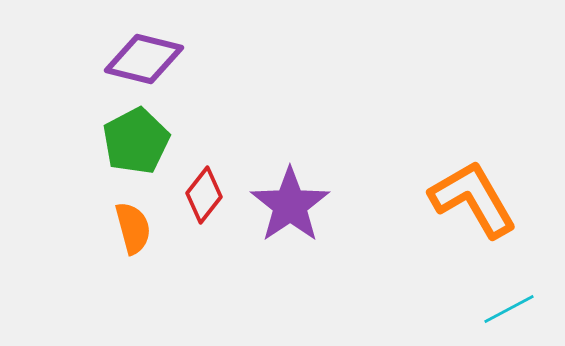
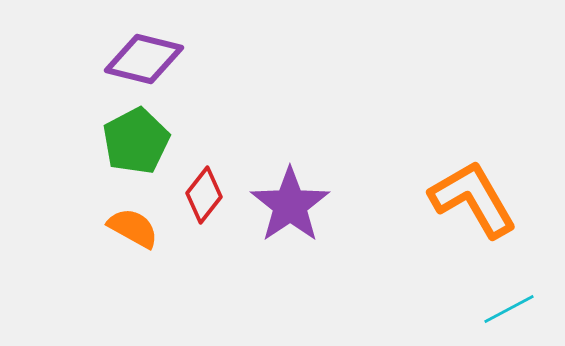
orange semicircle: rotated 46 degrees counterclockwise
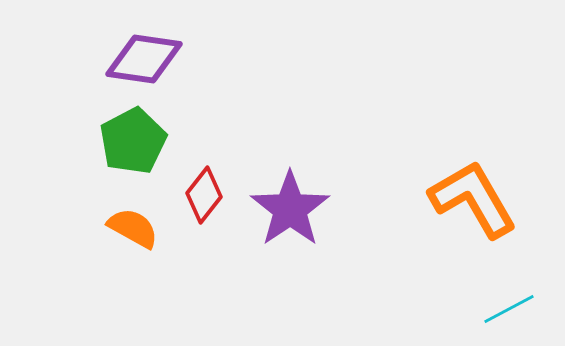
purple diamond: rotated 6 degrees counterclockwise
green pentagon: moved 3 px left
purple star: moved 4 px down
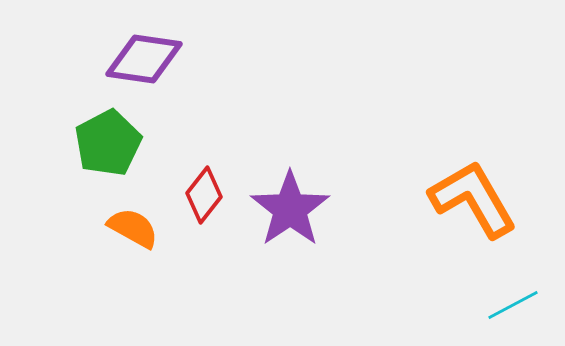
green pentagon: moved 25 px left, 2 px down
cyan line: moved 4 px right, 4 px up
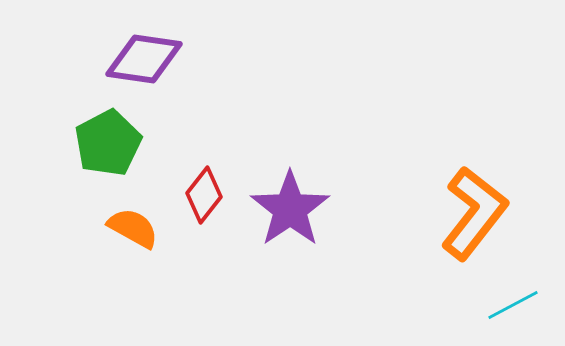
orange L-shape: moved 1 px right, 14 px down; rotated 68 degrees clockwise
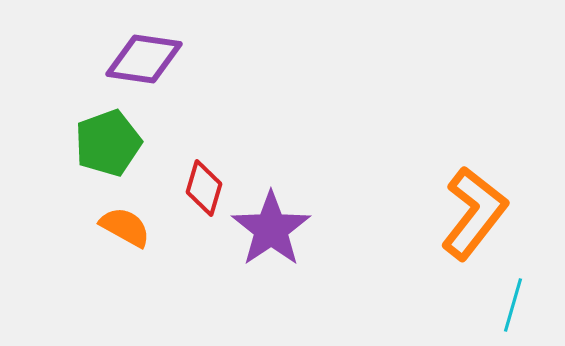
green pentagon: rotated 8 degrees clockwise
red diamond: moved 7 px up; rotated 22 degrees counterclockwise
purple star: moved 19 px left, 20 px down
orange semicircle: moved 8 px left, 1 px up
cyan line: rotated 46 degrees counterclockwise
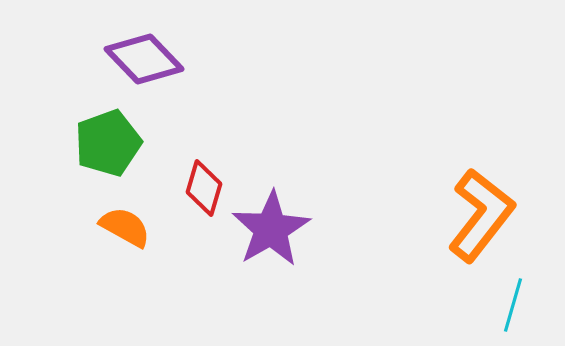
purple diamond: rotated 38 degrees clockwise
orange L-shape: moved 7 px right, 2 px down
purple star: rotated 4 degrees clockwise
